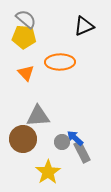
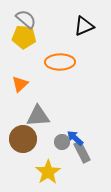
orange triangle: moved 6 px left, 11 px down; rotated 30 degrees clockwise
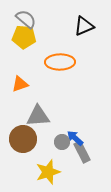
orange triangle: rotated 24 degrees clockwise
yellow star: rotated 15 degrees clockwise
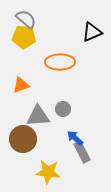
black triangle: moved 8 px right, 6 px down
orange triangle: moved 1 px right, 1 px down
gray circle: moved 1 px right, 33 px up
yellow star: rotated 25 degrees clockwise
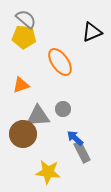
orange ellipse: rotated 56 degrees clockwise
brown circle: moved 5 px up
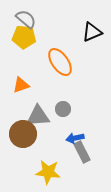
blue arrow: rotated 54 degrees counterclockwise
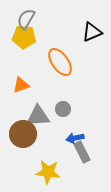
gray semicircle: rotated 100 degrees counterclockwise
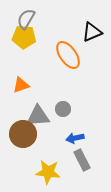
orange ellipse: moved 8 px right, 7 px up
gray rectangle: moved 8 px down
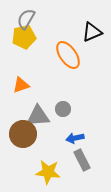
yellow pentagon: rotated 15 degrees counterclockwise
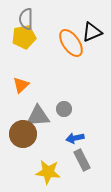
gray semicircle: rotated 30 degrees counterclockwise
orange ellipse: moved 3 px right, 12 px up
orange triangle: rotated 24 degrees counterclockwise
gray circle: moved 1 px right
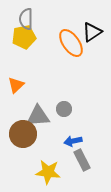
black triangle: rotated 10 degrees counterclockwise
orange triangle: moved 5 px left
blue arrow: moved 2 px left, 3 px down
